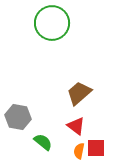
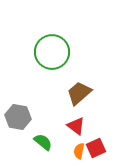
green circle: moved 29 px down
red square: rotated 24 degrees counterclockwise
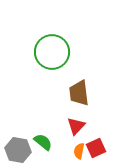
brown trapezoid: rotated 56 degrees counterclockwise
gray hexagon: moved 33 px down
red triangle: rotated 36 degrees clockwise
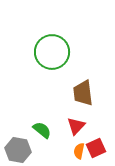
brown trapezoid: moved 4 px right
green semicircle: moved 1 px left, 12 px up
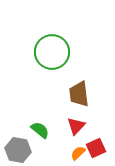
brown trapezoid: moved 4 px left, 1 px down
green semicircle: moved 2 px left
orange semicircle: moved 1 px left, 2 px down; rotated 35 degrees clockwise
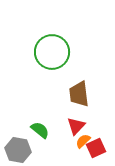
orange semicircle: moved 5 px right, 12 px up
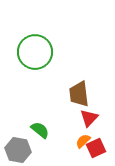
green circle: moved 17 px left
red triangle: moved 13 px right, 8 px up
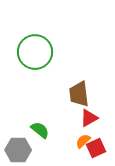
red triangle: rotated 18 degrees clockwise
gray hexagon: rotated 10 degrees counterclockwise
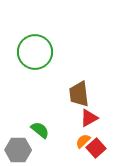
red square: rotated 18 degrees counterclockwise
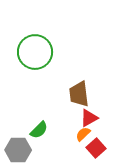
green semicircle: moved 1 px left; rotated 96 degrees clockwise
orange semicircle: moved 7 px up
